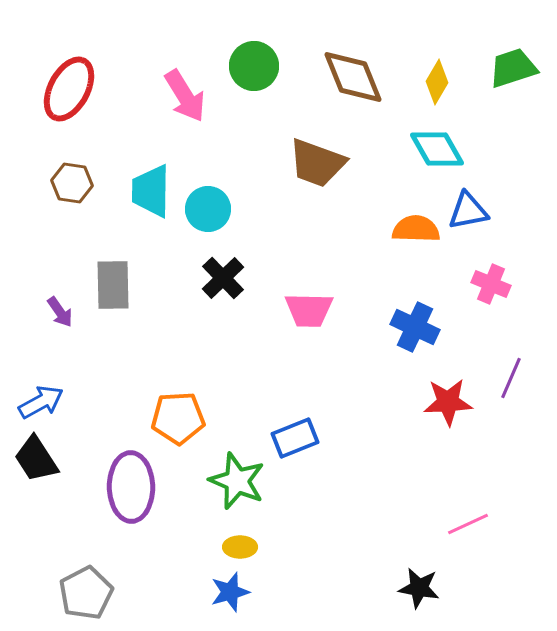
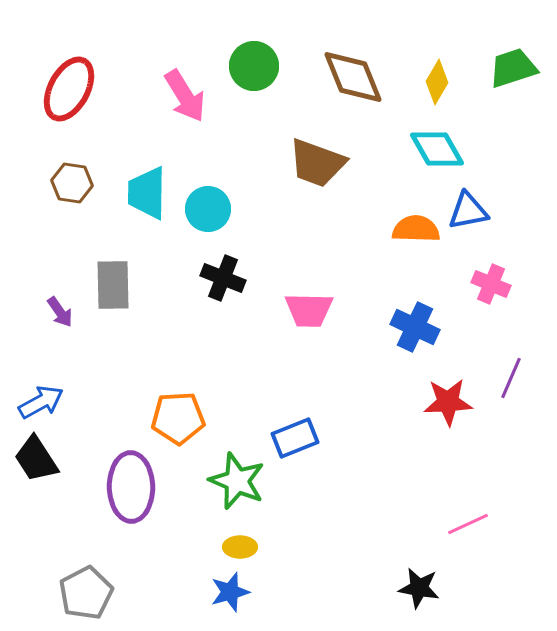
cyan trapezoid: moved 4 px left, 2 px down
black cross: rotated 24 degrees counterclockwise
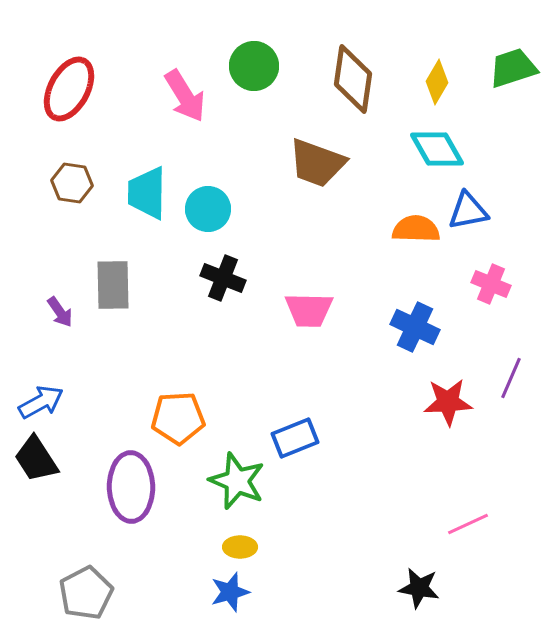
brown diamond: moved 2 px down; rotated 30 degrees clockwise
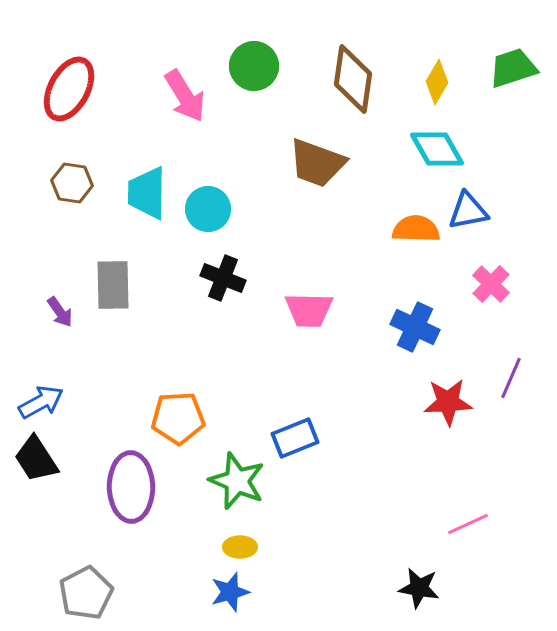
pink cross: rotated 21 degrees clockwise
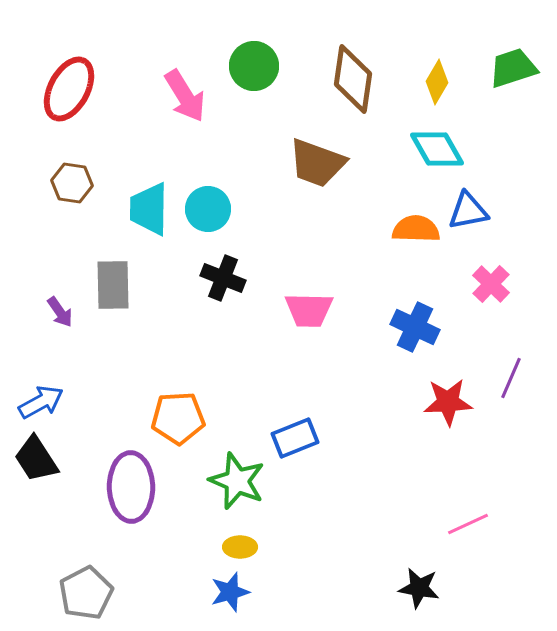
cyan trapezoid: moved 2 px right, 16 px down
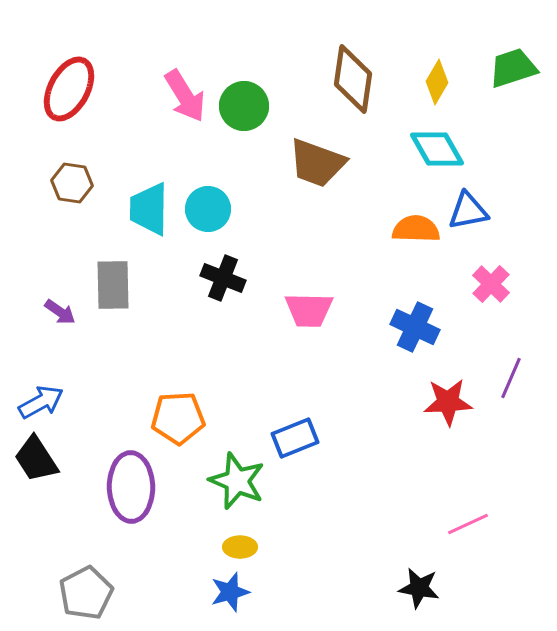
green circle: moved 10 px left, 40 px down
purple arrow: rotated 20 degrees counterclockwise
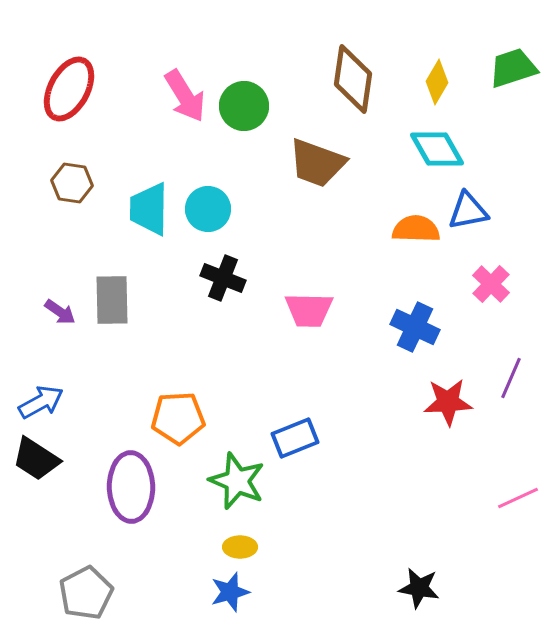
gray rectangle: moved 1 px left, 15 px down
black trapezoid: rotated 24 degrees counterclockwise
pink line: moved 50 px right, 26 px up
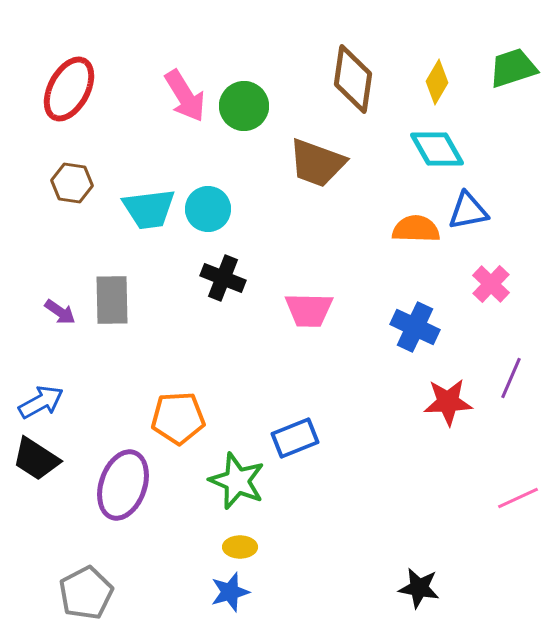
cyan trapezoid: rotated 98 degrees counterclockwise
purple ellipse: moved 8 px left, 2 px up; rotated 20 degrees clockwise
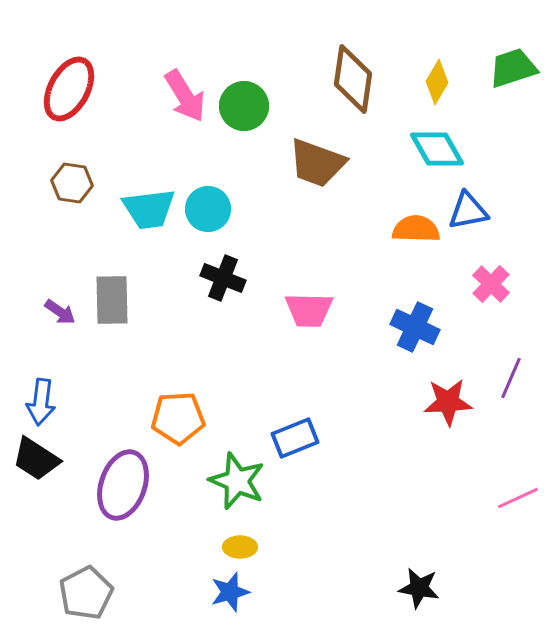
blue arrow: rotated 126 degrees clockwise
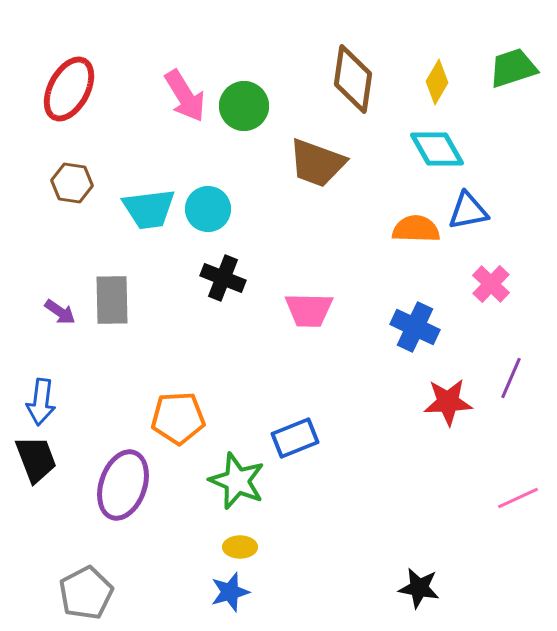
black trapezoid: rotated 144 degrees counterclockwise
